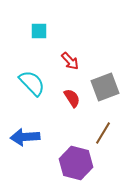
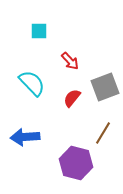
red semicircle: rotated 108 degrees counterclockwise
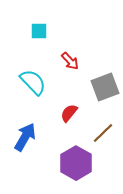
cyan semicircle: moved 1 px right, 1 px up
red semicircle: moved 3 px left, 15 px down
brown line: rotated 15 degrees clockwise
blue arrow: rotated 124 degrees clockwise
purple hexagon: rotated 16 degrees clockwise
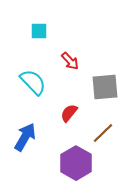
gray square: rotated 16 degrees clockwise
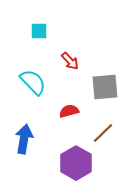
red semicircle: moved 2 px up; rotated 36 degrees clockwise
blue arrow: moved 1 px left, 2 px down; rotated 20 degrees counterclockwise
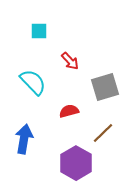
gray square: rotated 12 degrees counterclockwise
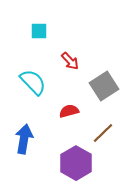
gray square: moved 1 px left, 1 px up; rotated 16 degrees counterclockwise
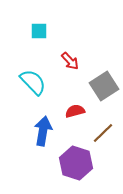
red semicircle: moved 6 px right
blue arrow: moved 19 px right, 8 px up
purple hexagon: rotated 12 degrees counterclockwise
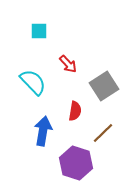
red arrow: moved 2 px left, 3 px down
red semicircle: rotated 114 degrees clockwise
